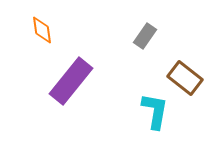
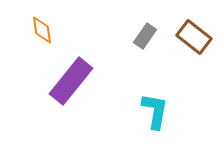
brown rectangle: moved 9 px right, 41 px up
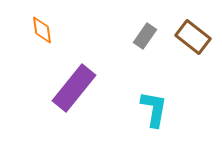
brown rectangle: moved 1 px left
purple rectangle: moved 3 px right, 7 px down
cyan L-shape: moved 1 px left, 2 px up
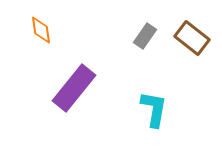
orange diamond: moved 1 px left
brown rectangle: moved 1 px left, 1 px down
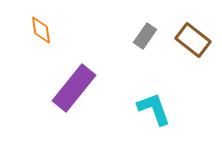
brown rectangle: moved 1 px right, 2 px down
cyan L-shape: rotated 30 degrees counterclockwise
